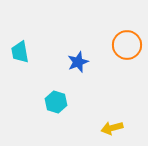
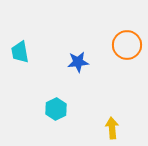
blue star: rotated 15 degrees clockwise
cyan hexagon: moved 7 px down; rotated 15 degrees clockwise
yellow arrow: rotated 100 degrees clockwise
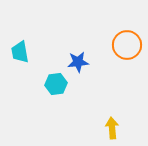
cyan hexagon: moved 25 px up; rotated 20 degrees clockwise
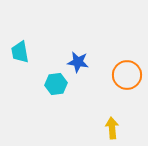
orange circle: moved 30 px down
blue star: rotated 15 degrees clockwise
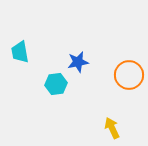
blue star: rotated 20 degrees counterclockwise
orange circle: moved 2 px right
yellow arrow: rotated 20 degrees counterclockwise
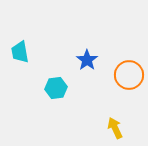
blue star: moved 9 px right, 2 px up; rotated 25 degrees counterclockwise
cyan hexagon: moved 4 px down
yellow arrow: moved 3 px right
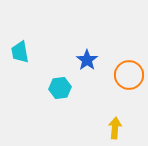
cyan hexagon: moved 4 px right
yellow arrow: rotated 30 degrees clockwise
